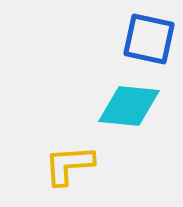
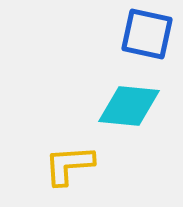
blue square: moved 2 px left, 5 px up
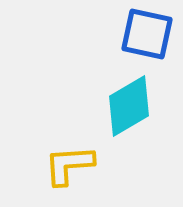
cyan diamond: rotated 36 degrees counterclockwise
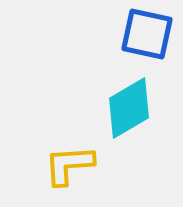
cyan diamond: moved 2 px down
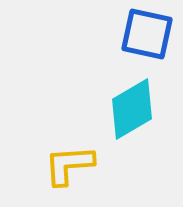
cyan diamond: moved 3 px right, 1 px down
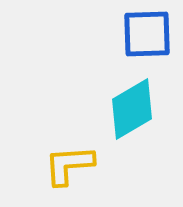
blue square: rotated 14 degrees counterclockwise
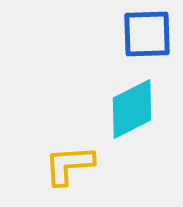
cyan diamond: rotated 4 degrees clockwise
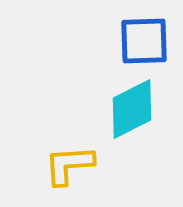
blue square: moved 3 px left, 7 px down
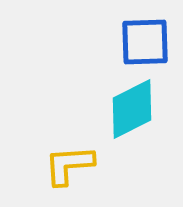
blue square: moved 1 px right, 1 px down
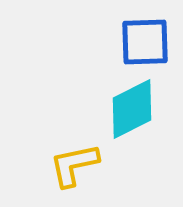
yellow L-shape: moved 5 px right; rotated 8 degrees counterclockwise
